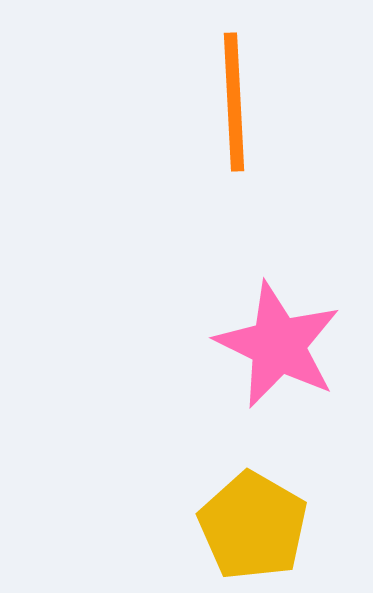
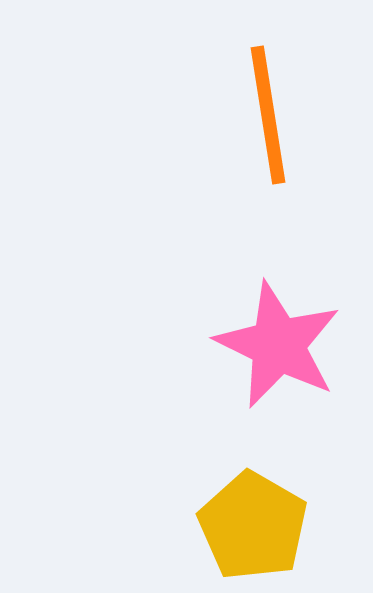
orange line: moved 34 px right, 13 px down; rotated 6 degrees counterclockwise
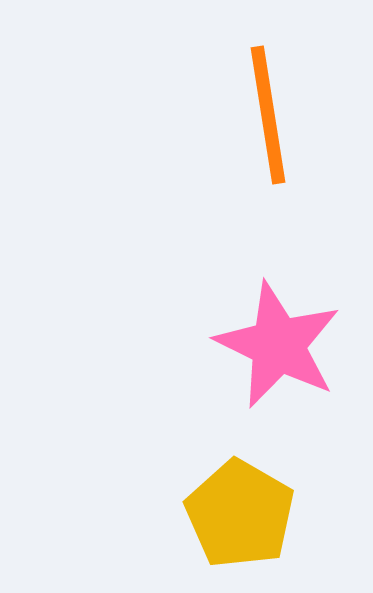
yellow pentagon: moved 13 px left, 12 px up
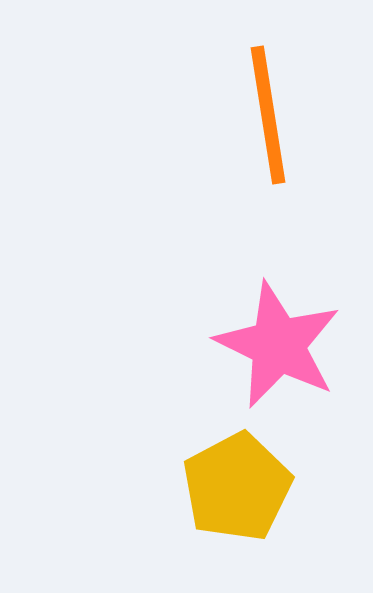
yellow pentagon: moved 3 px left, 27 px up; rotated 14 degrees clockwise
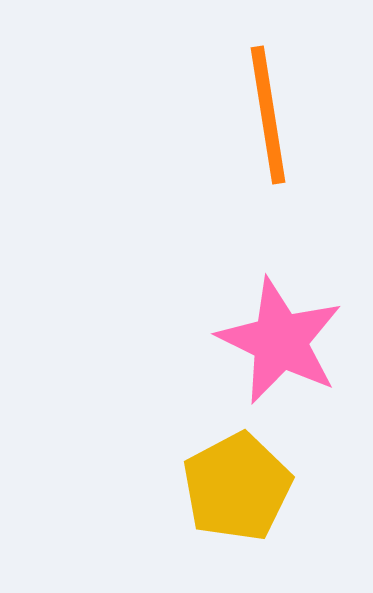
pink star: moved 2 px right, 4 px up
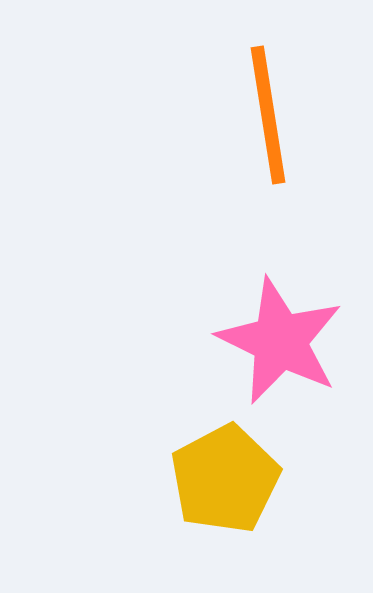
yellow pentagon: moved 12 px left, 8 px up
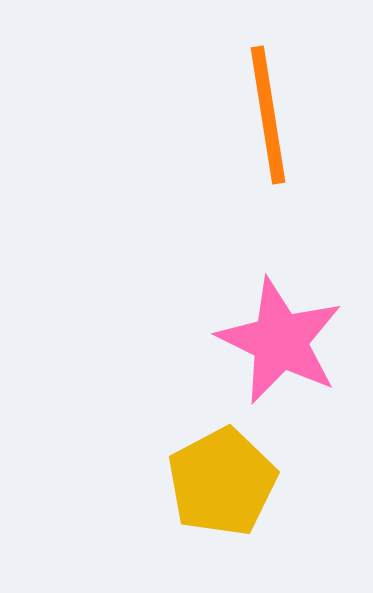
yellow pentagon: moved 3 px left, 3 px down
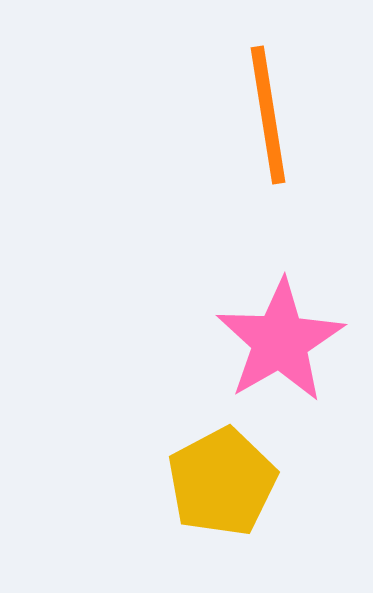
pink star: rotated 16 degrees clockwise
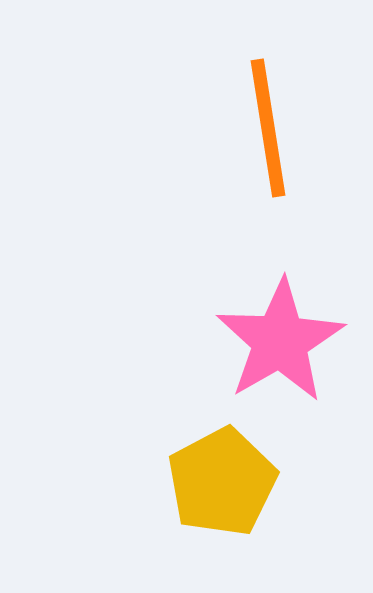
orange line: moved 13 px down
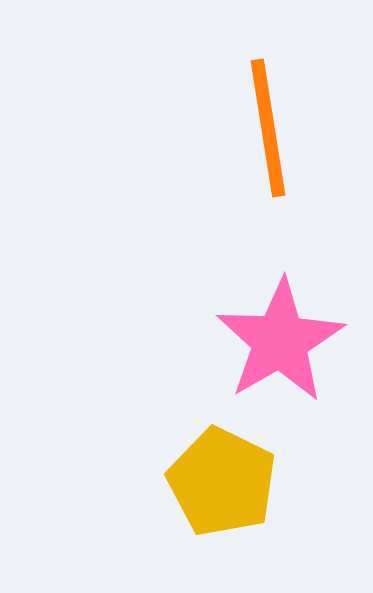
yellow pentagon: rotated 18 degrees counterclockwise
